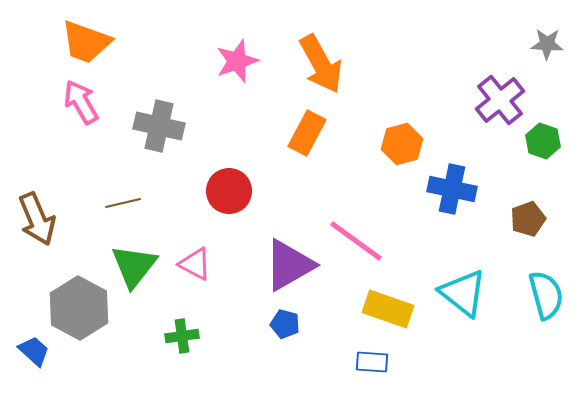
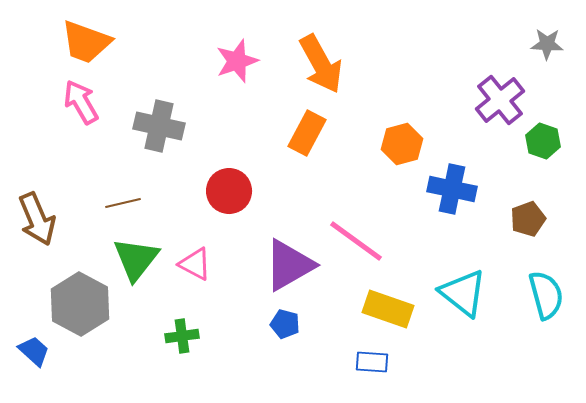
green triangle: moved 2 px right, 7 px up
gray hexagon: moved 1 px right, 4 px up
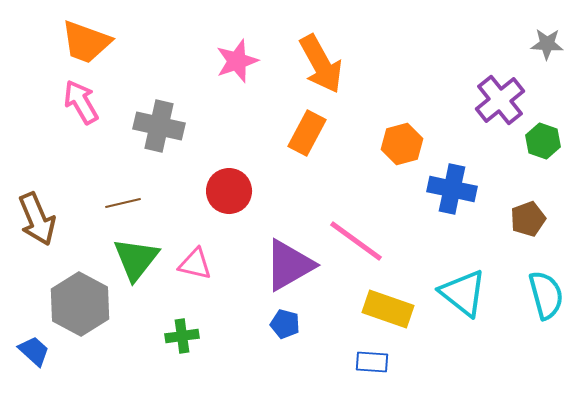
pink triangle: rotated 15 degrees counterclockwise
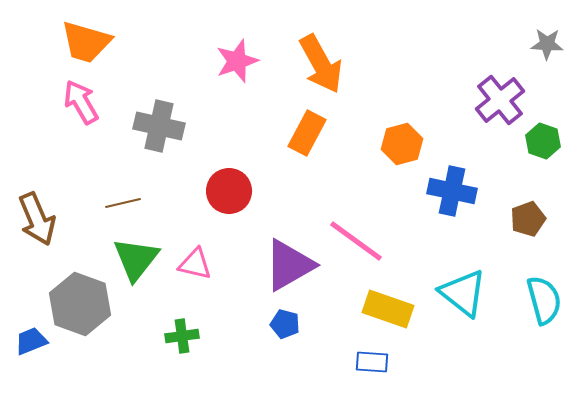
orange trapezoid: rotated 4 degrees counterclockwise
blue cross: moved 2 px down
cyan semicircle: moved 2 px left, 5 px down
gray hexagon: rotated 8 degrees counterclockwise
blue trapezoid: moved 3 px left, 10 px up; rotated 64 degrees counterclockwise
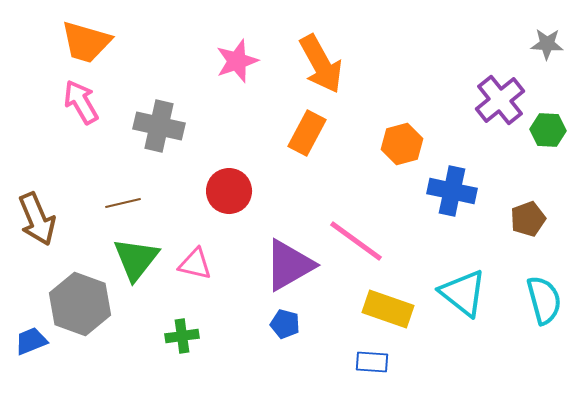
green hexagon: moved 5 px right, 11 px up; rotated 16 degrees counterclockwise
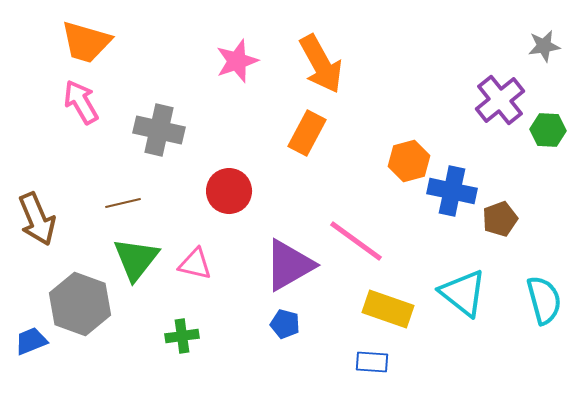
gray star: moved 3 px left, 2 px down; rotated 12 degrees counterclockwise
gray cross: moved 4 px down
orange hexagon: moved 7 px right, 17 px down
brown pentagon: moved 28 px left
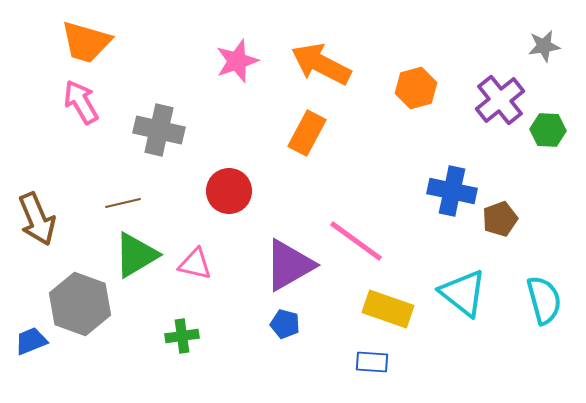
orange arrow: rotated 146 degrees clockwise
orange hexagon: moved 7 px right, 73 px up
green triangle: moved 4 px up; rotated 21 degrees clockwise
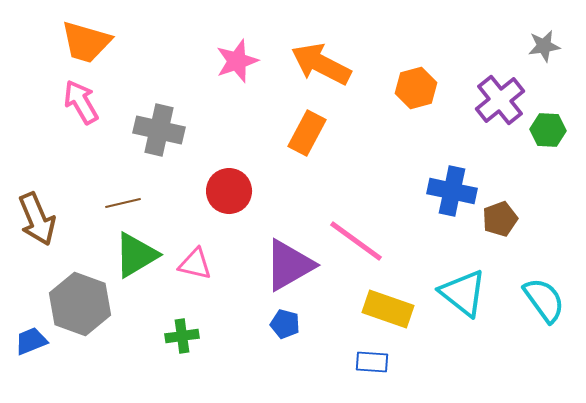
cyan semicircle: rotated 21 degrees counterclockwise
